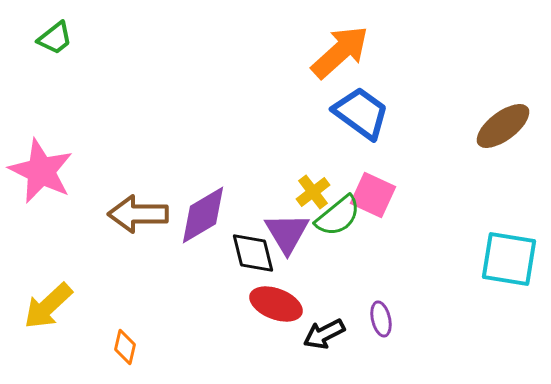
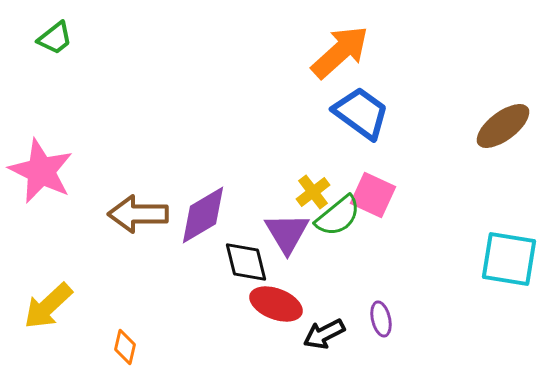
black diamond: moved 7 px left, 9 px down
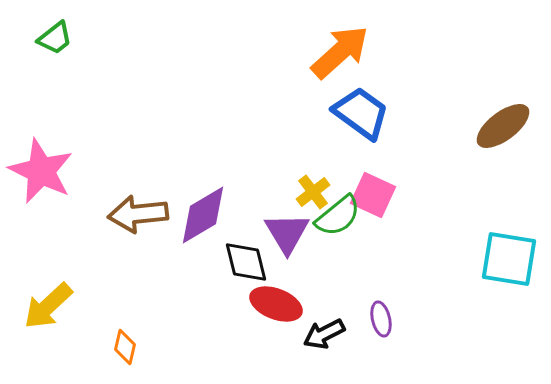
brown arrow: rotated 6 degrees counterclockwise
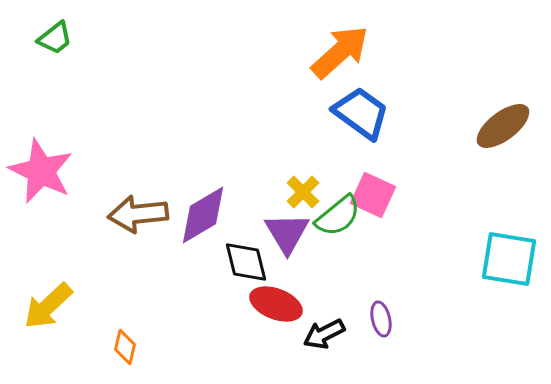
yellow cross: moved 10 px left; rotated 8 degrees counterclockwise
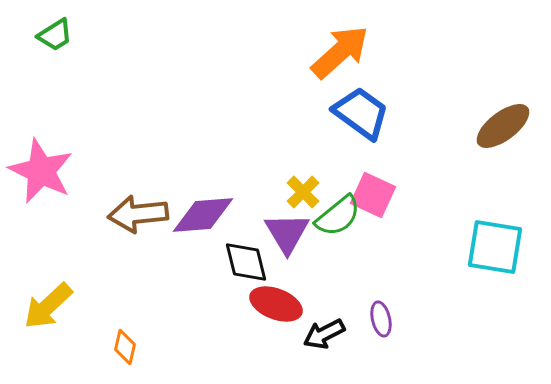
green trapezoid: moved 3 px up; rotated 6 degrees clockwise
purple diamond: rotated 26 degrees clockwise
cyan square: moved 14 px left, 12 px up
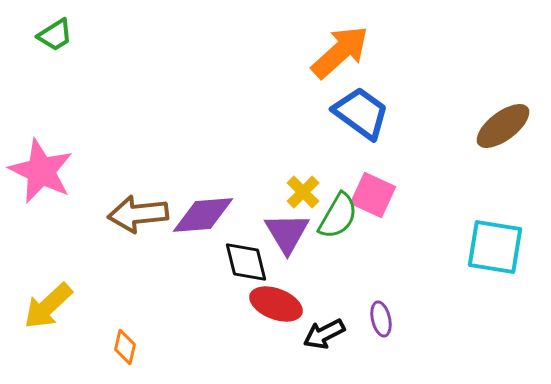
green semicircle: rotated 21 degrees counterclockwise
